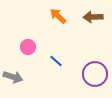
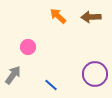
brown arrow: moved 2 px left
blue line: moved 5 px left, 24 px down
gray arrow: moved 2 px up; rotated 72 degrees counterclockwise
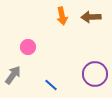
orange arrow: moved 4 px right; rotated 144 degrees counterclockwise
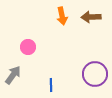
blue line: rotated 48 degrees clockwise
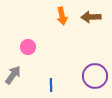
purple circle: moved 2 px down
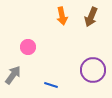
brown arrow: rotated 66 degrees counterclockwise
purple circle: moved 2 px left, 6 px up
blue line: rotated 72 degrees counterclockwise
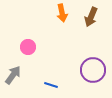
orange arrow: moved 3 px up
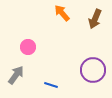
orange arrow: rotated 150 degrees clockwise
brown arrow: moved 4 px right, 2 px down
gray arrow: moved 3 px right
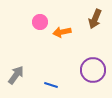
orange arrow: moved 19 px down; rotated 60 degrees counterclockwise
pink circle: moved 12 px right, 25 px up
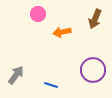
pink circle: moved 2 px left, 8 px up
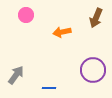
pink circle: moved 12 px left, 1 px down
brown arrow: moved 1 px right, 1 px up
blue line: moved 2 px left, 3 px down; rotated 16 degrees counterclockwise
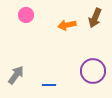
brown arrow: moved 1 px left
orange arrow: moved 5 px right, 7 px up
purple circle: moved 1 px down
blue line: moved 3 px up
